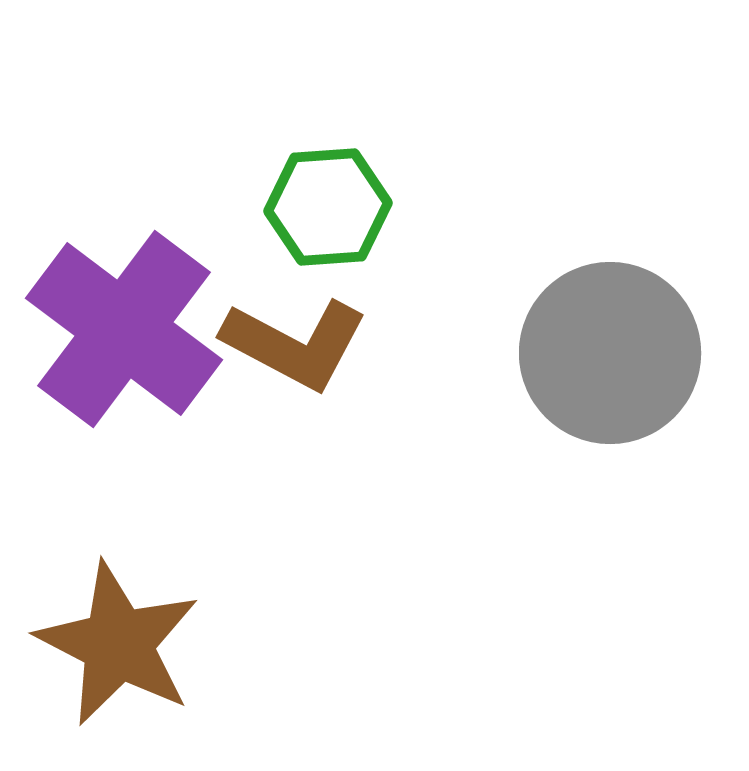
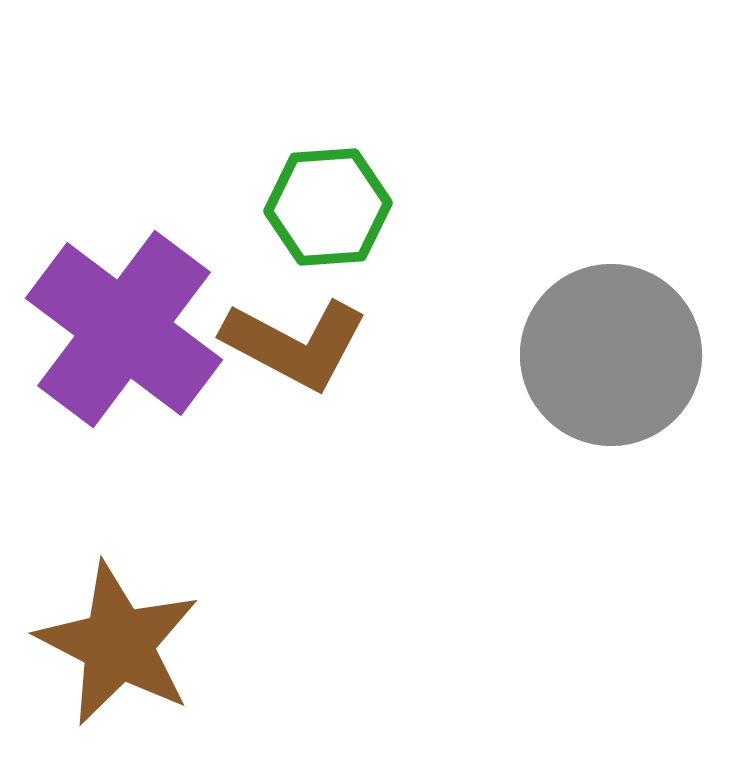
gray circle: moved 1 px right, 2 px down
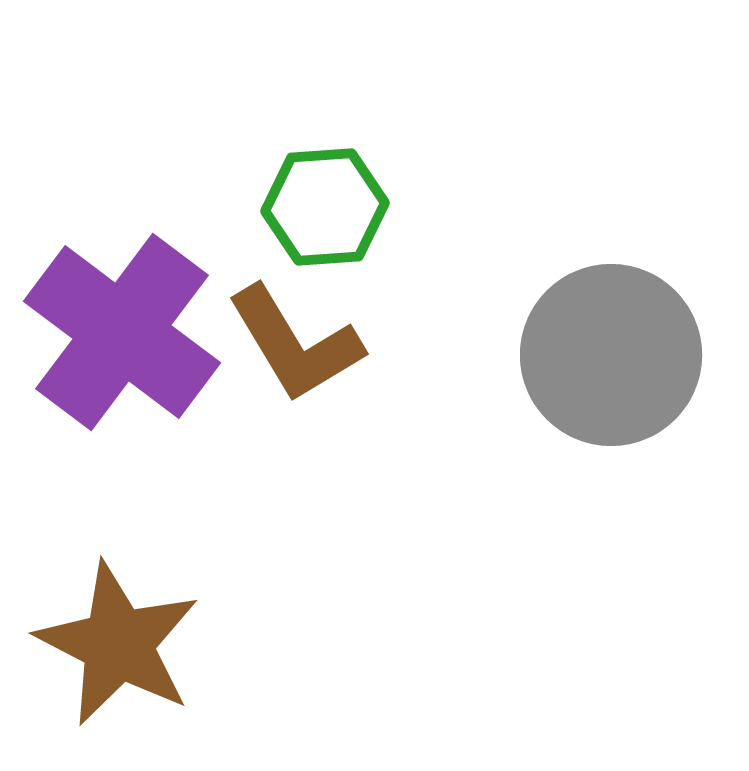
green hexagon: moved 3 px left
purple cross: moved 2 px left, 3 px down
brown L-shape: rotated 31 degrees clockwise
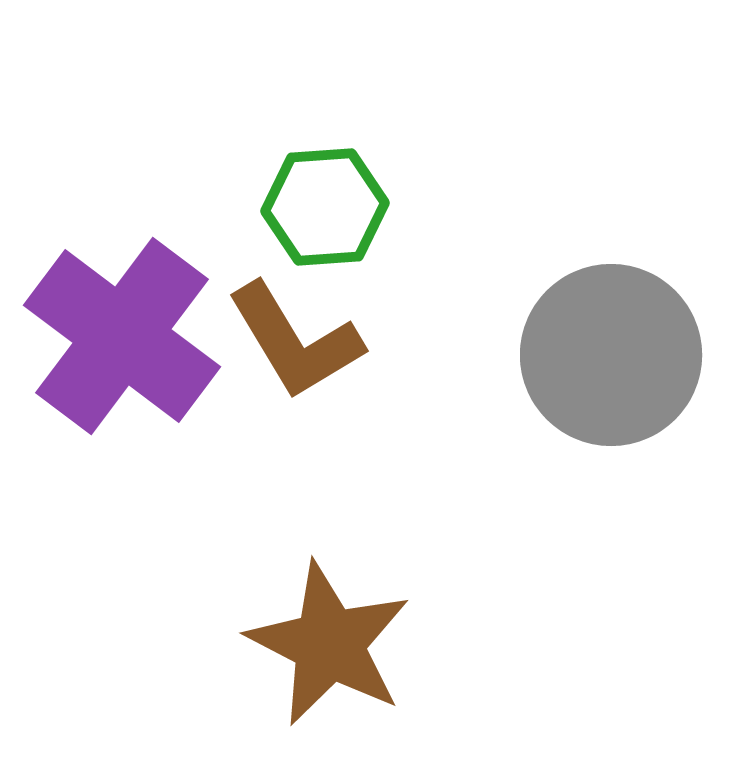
purple cross: moved 4 px down
brown L-shape: moved 3 px up
brown star: moved 211 px right
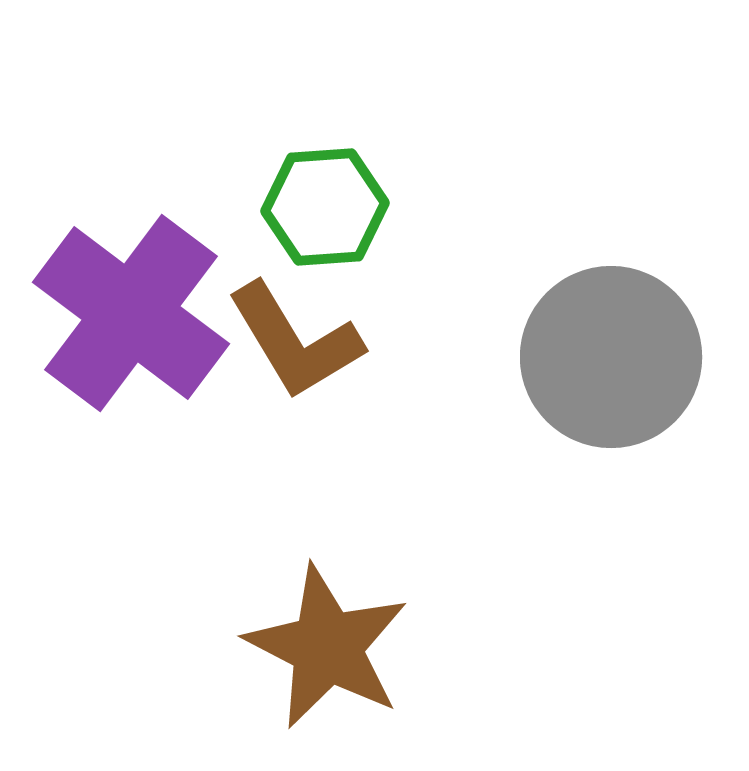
purple cross: moved 9 px right, 23 px up
gray circle: moved 2 px down
brown star: moved 2 px left, 3 px down
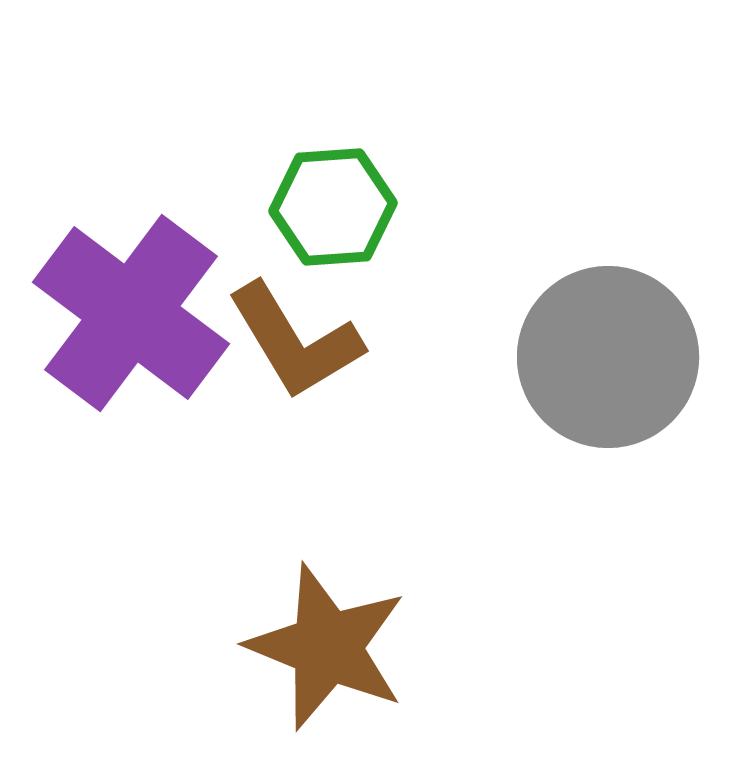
green hexagon: moved 8 px right
gray circle: moved 3 px left
brown star: rotated 5 degrees counterclockwise
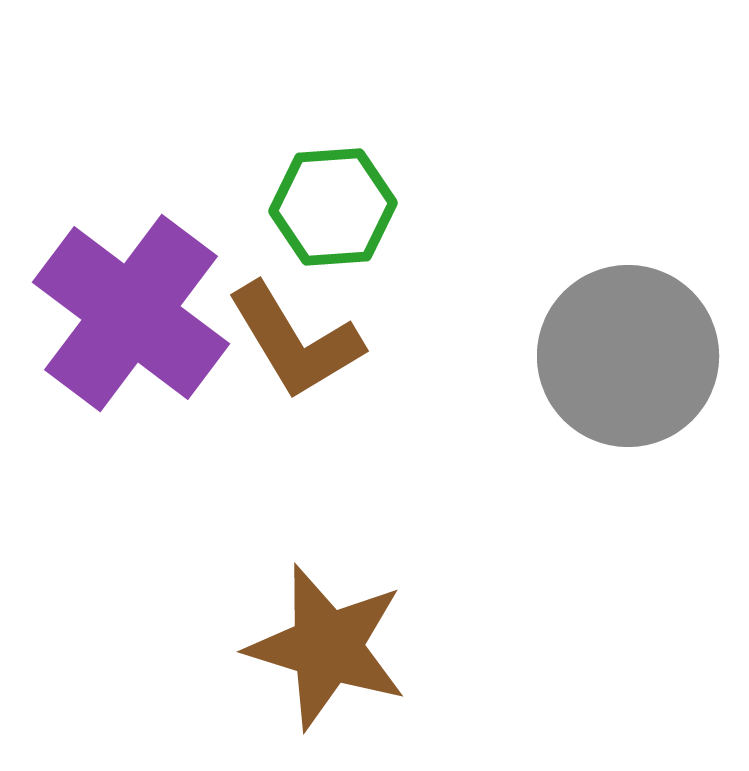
gray circle: moved 20 px right, 1 px up
brown star: rotated 5 degrees counterclockwise
